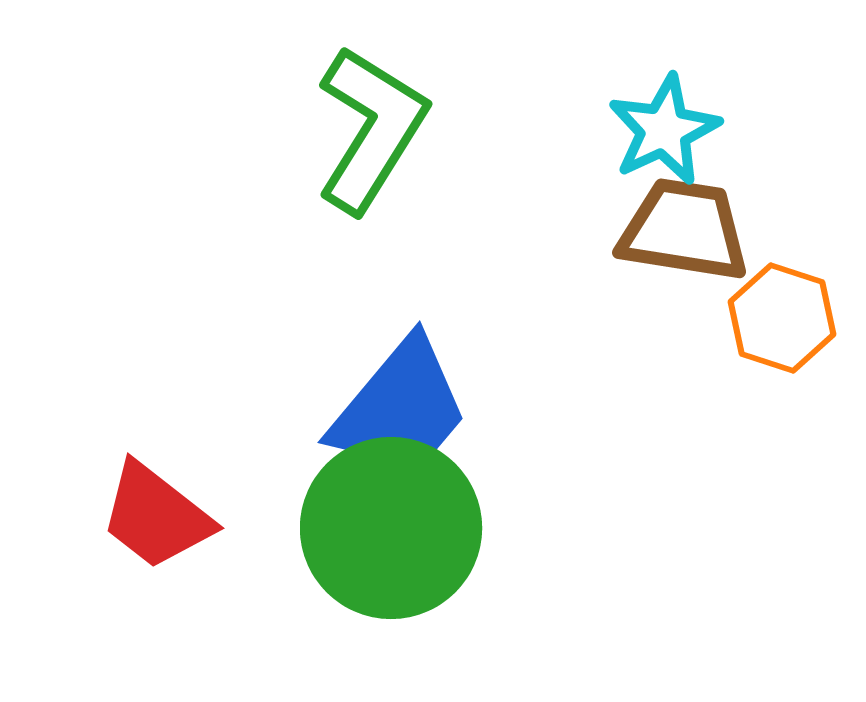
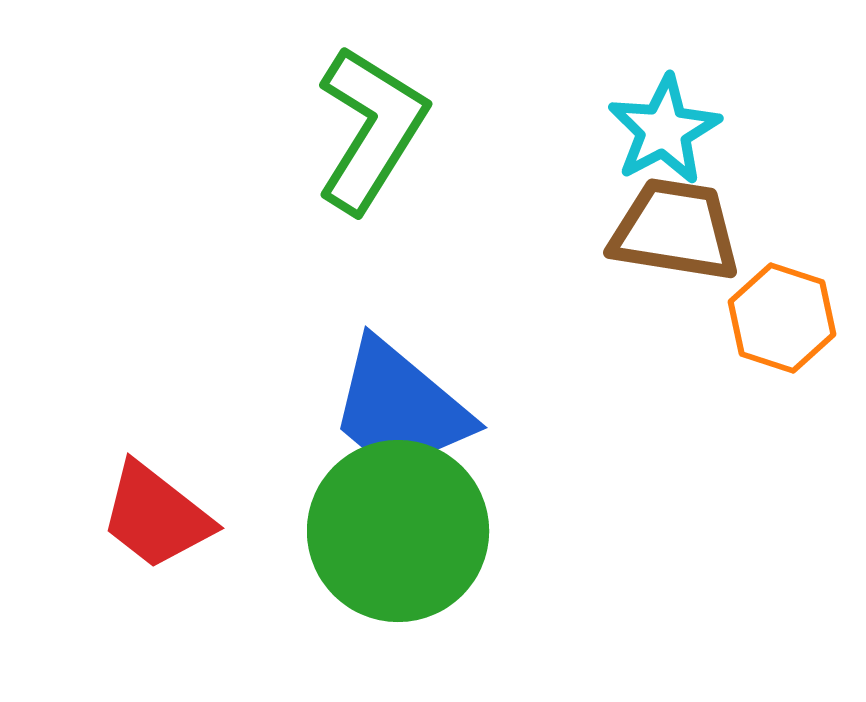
cyan star: rotated 3 degrees counterclockwise
brown trapezoid: moved 9 px left
blue trapezoid: rotated 90 degrees clockwise
green circle: moved 7 px right, 3 px down
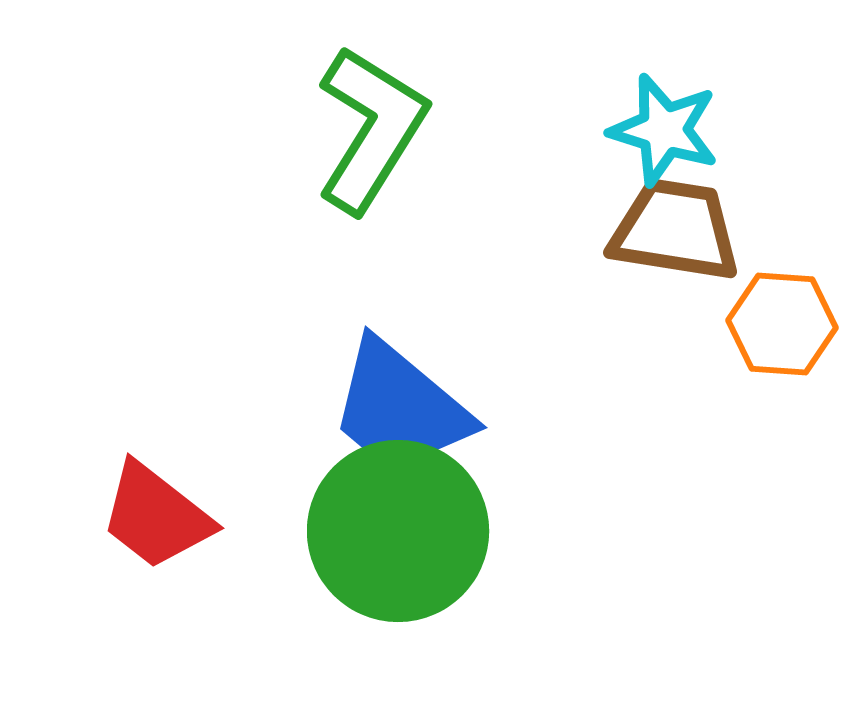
cyan star: rotated 27 degrees counterclockwise
orange hexagon: moved 6 px down; rotated 14 degrees counterclockwise
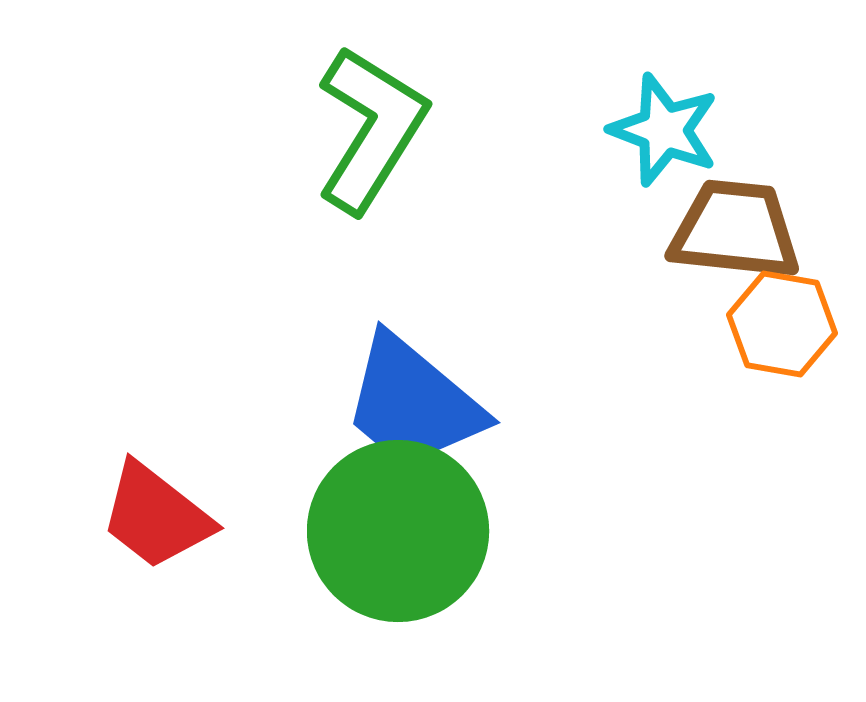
cyan star: rotated 4 degrees clockwise
brown trapezoid: moved 60 px right; rotated 3 degrees counterclockwise
orange hexagon: rotated 6 degrees clockwise
blue trapezoid: moved 13 px right, 5 px up
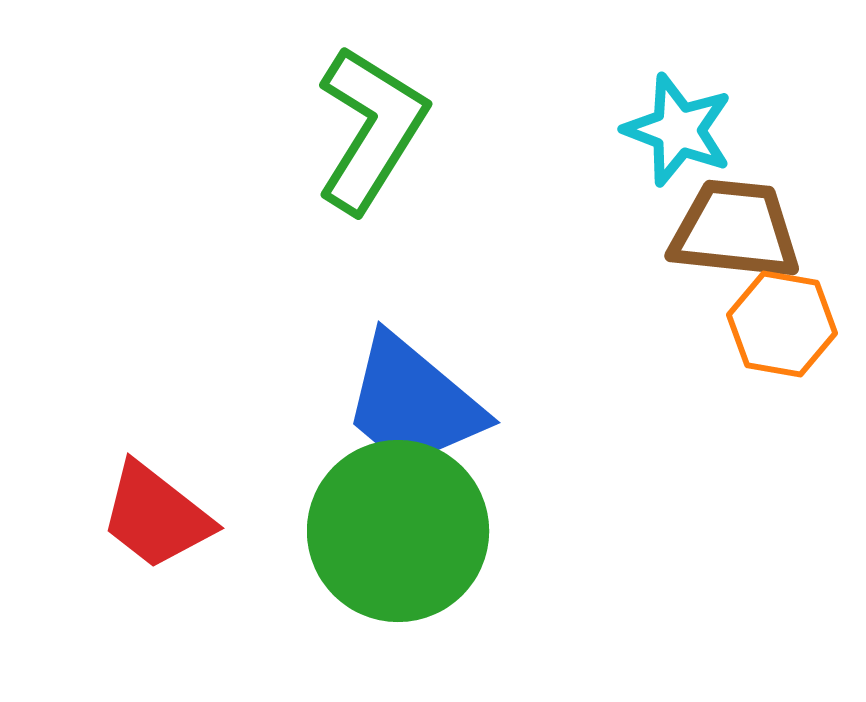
cyan star: moved 14 px right
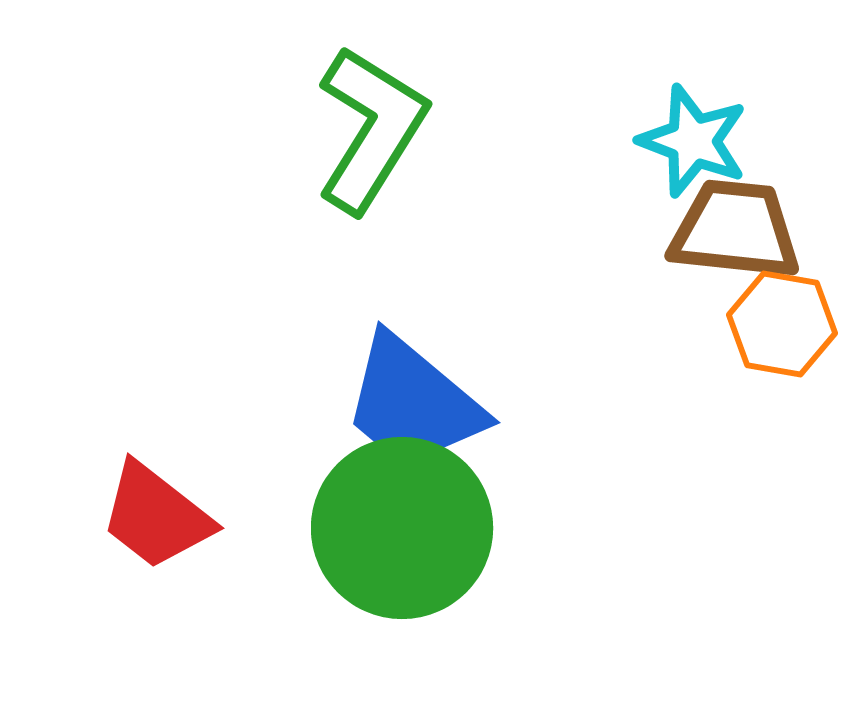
cyan star: moved 15 px right, 11 px down
green circle: moved 4 px right, 3 px up
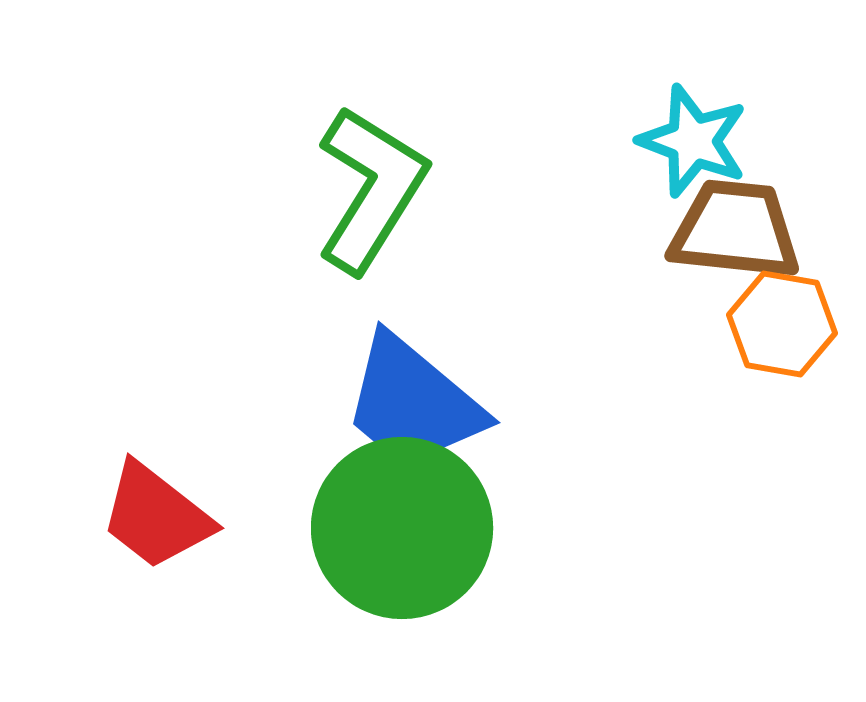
green L-shape: moved 60 px down
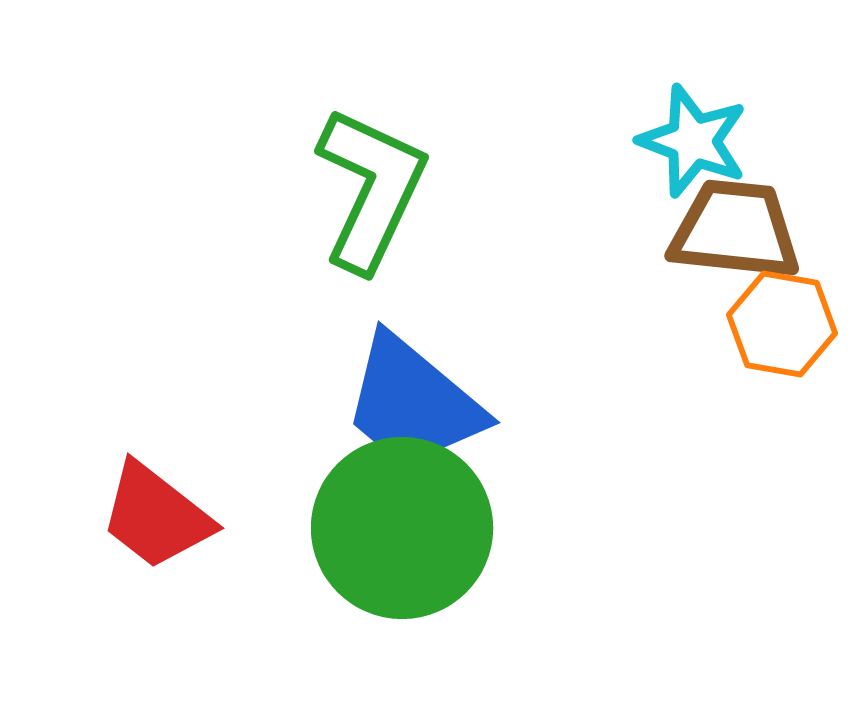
green L-shape: rotated 7 degrees counterclockwise
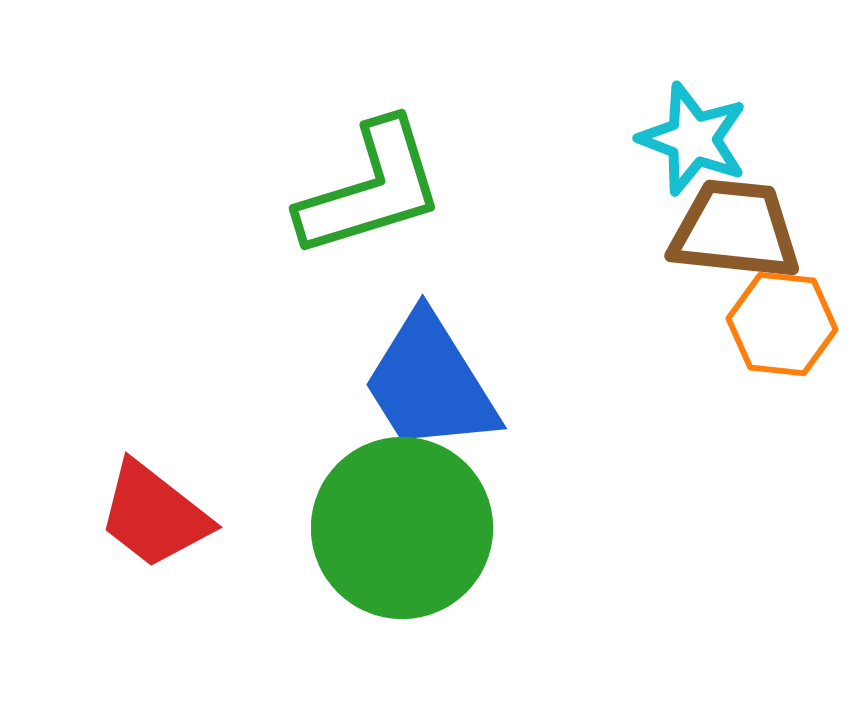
cyan star: moved 2 px up
green L-shape: rotated 48 degrees clockwise
orange hexagon: rotated 4 degrees counterclockwise
blue trapezoid: moved 17 px right, 20 px up; rotated 18 degrees clockwise
red trapezoid: moved 2 px left, 1 px up
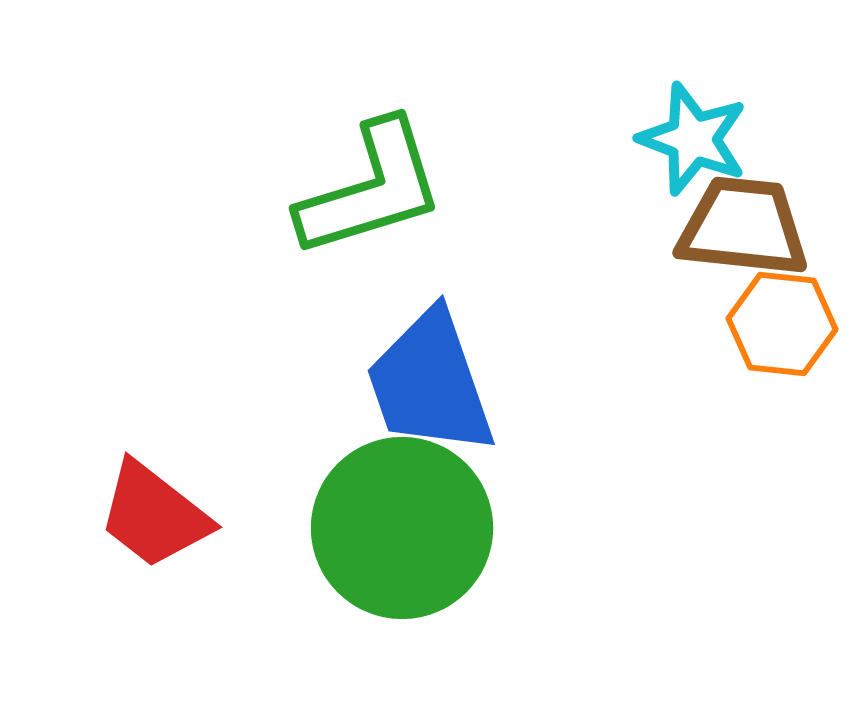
brown trapezoid: moved 8 px right, 3 px up
blue trapezoid: rotated 13 degrees clockwise
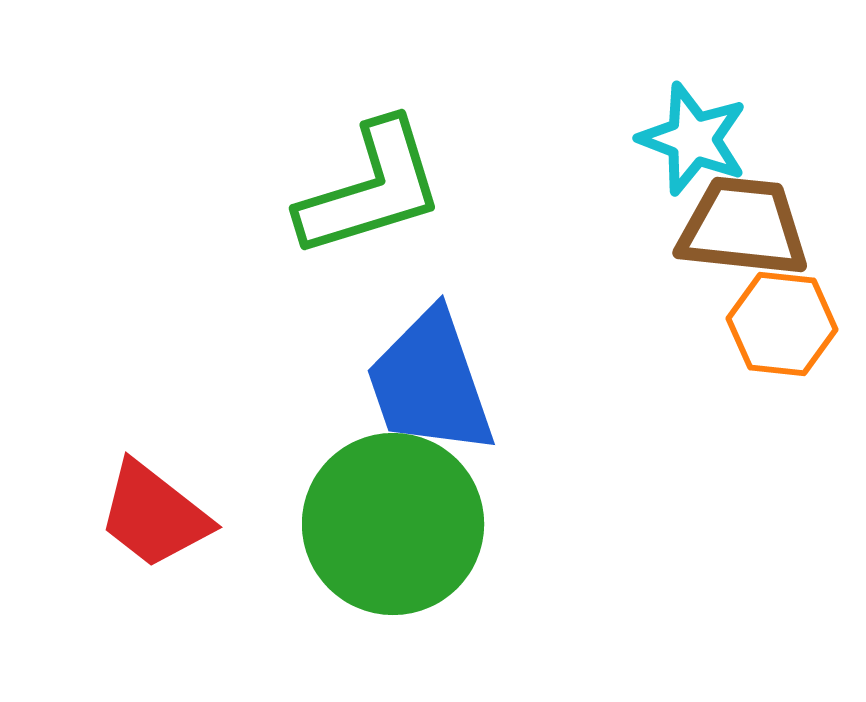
green circle: moved 9 px left, 4 px up
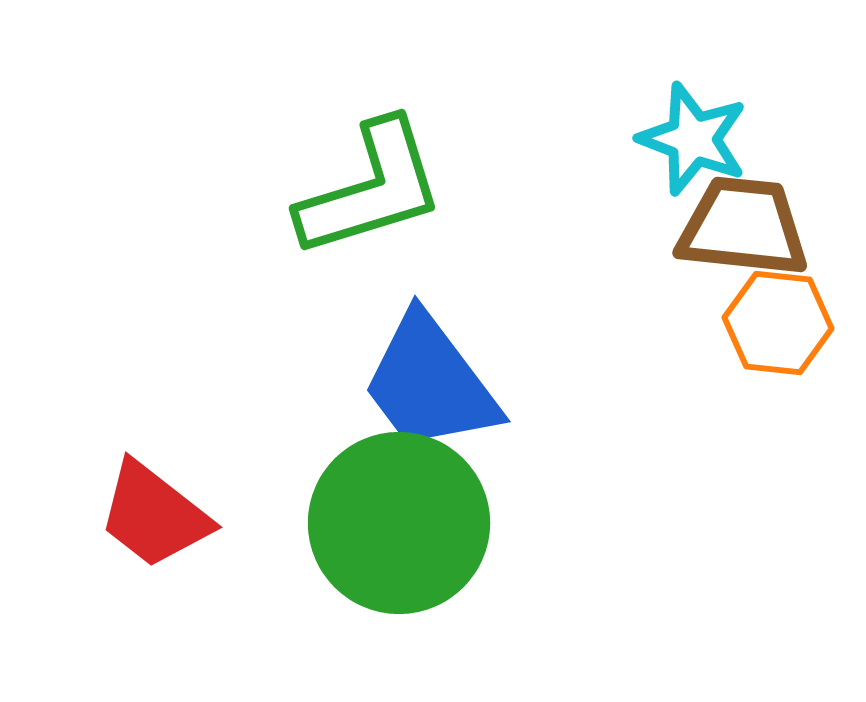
orange hexagon: moved 4 px left, 1 px up
blue trapezoid: rotated 18 degrees counterclockwise
green circle: moved 6 px right, 1 px up
